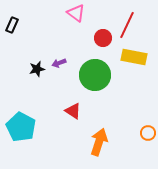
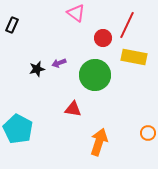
red triangle: moved 2 px up; rotated 24 degrees counterclockwise
cyan pentagon: moved 3 px left, 2 px down
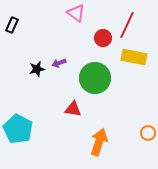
green circle: moved 3 px down
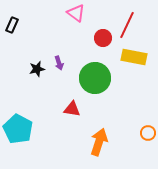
purple arrow: rotated 88 degrees counterclockwise
red triangle: moved 1 px left
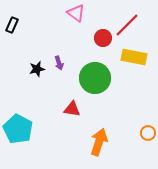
red line: rotated 20 degrees clockwise
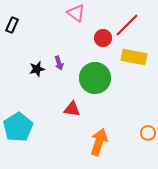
cyan pentagon: moved 2 px up; rotated 12 degrees clockwise
